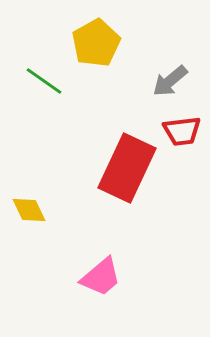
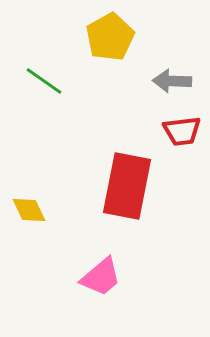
yellow pentagon: moved 14 px right, 6 px up
gray arrow: moved 2 px right; rotated 42 degrees clockwise
red rectangle: moved 18 px down; rotated 14 degrees counterclockwise
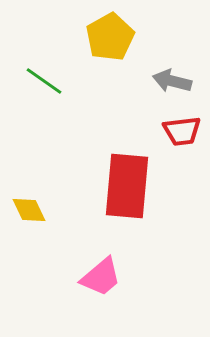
gray arrow: rotated 12 degrees clockwise
red rectangle: rotated 6 degrees counterclockwise
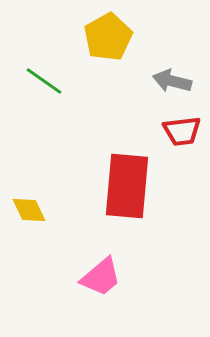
yellow pentagon: moved 2 px left
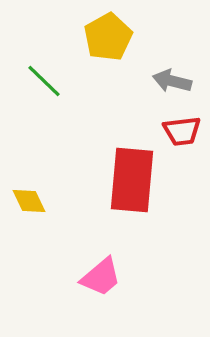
green line: rotated 9 degrees clockwise
red rectangle: moved 5 px right, 6 px up
yellow diamond: moved 9 px up
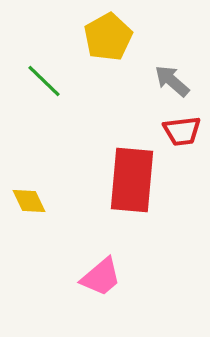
gray arrow: rotated 27 degrees clockwise
